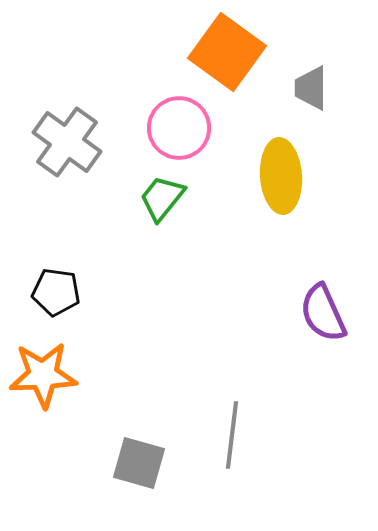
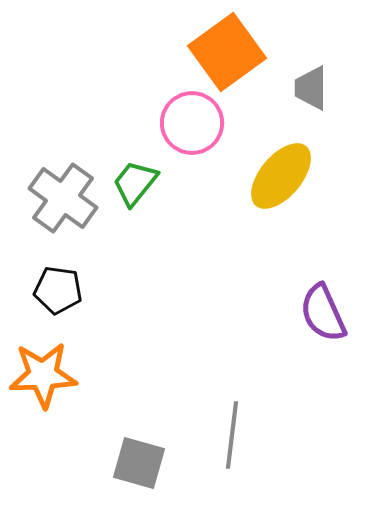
orange square: rotated 18 degrees clockwise
pink circle: moved 13 px right, 5 px up
gray cross: moved 4 px left, 56 px down
yellow ellipse: rotated 44 degrees clockwise
green trapezoid: moved 27 px left, 15 px up
black pentagon: moved 2 px right, 2 px up
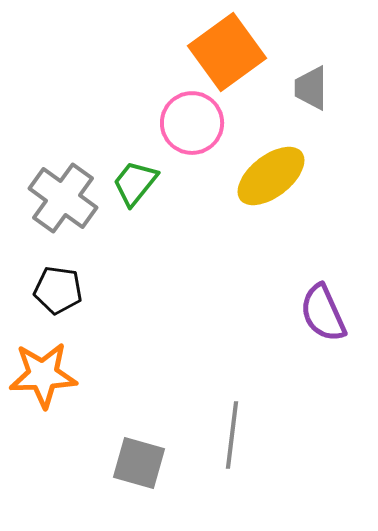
yellow ellipse: moved 10 px left; rotated 12 degrees clockwise
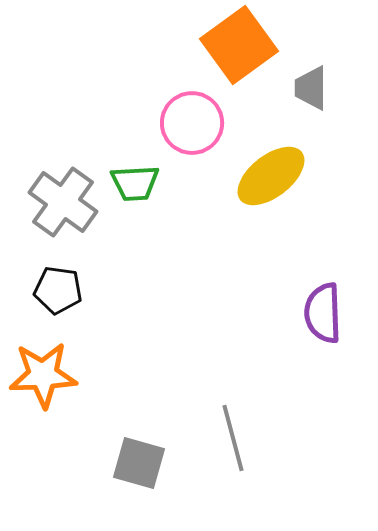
orange square: moved 12 px right, 7 px up
green trapezoid: rotated 132 degrees counterclockwise
gray cross: moved 4 px down
purple semicircle: rotated 22 degrees clockwise
gray line: moved 1 px right, 3 px down; rotated 22 degrees counterclockwise
